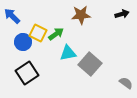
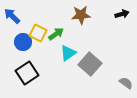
cyan triangle: rotated 24 degrees counterclockwise
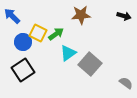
black arrow: moved 2 px right, 2 px down; rotated 32 degrees clockwise
black square: moved 4 px left, 3 px up
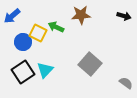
blue arrow: rotated 84 degrees counterclockwise
green arrow: moved 7 px up; rotated 119 degrees counterclockwise
cyan triangle: moved 23 px left, 17 px down; rotated 12 degrees counterclockwise
black square: moved 2 px down
